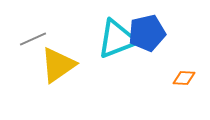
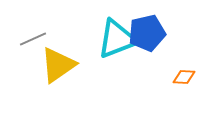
orange diamond: moved 1 px up
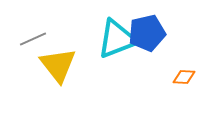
yellow triangle: rotated 33 degrees counterclockwise
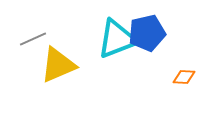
yellow triangle: rotated 45 degrees clockwise
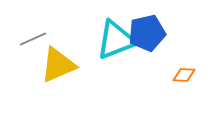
cyan triangle: moved 1 px left, 1 px down
orange diamond: moved 2 px up
